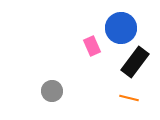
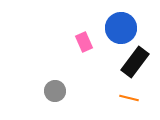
pink rectangle: moved 8 px left, 4 px up
gray circle: moved 3 px right
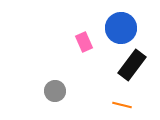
black rectangle: moved 3 px left, 3 px down
orange line: moved 7 px left, 7 px down
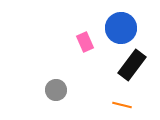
pink rectangle: moved 1 px right
gray circle: moved 1 px right, 1 px up
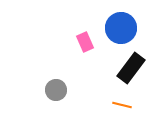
black rectangle: moved 1 px left, 3 px down
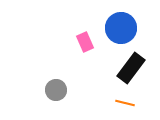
orange line: moved 3 px right, 2 px up
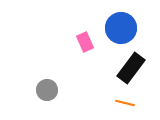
gray circle: moved 9 px left
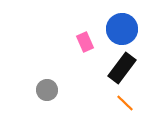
blue circle: moved 1 px right, 1 px down
black rectangle: moved 9 px left
orange line: rotated 30 degrees clockwise
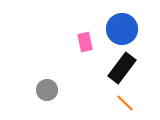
pink rectangle: rotated 12 degrees clockwise
